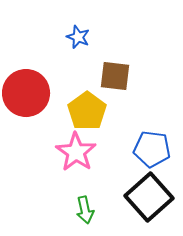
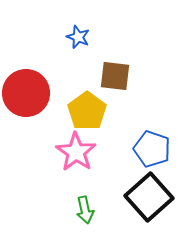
blue pentagon: rotated 12 degrees clockwise
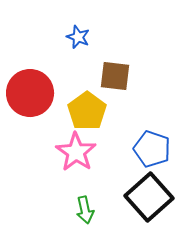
red circle: moved 4 px right
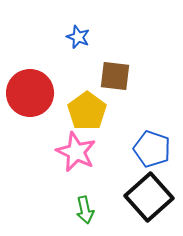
pink star: rotated 9 degrees counterclockwise
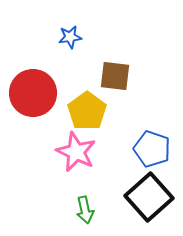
blue star: moved 8 px left; rotated 30 degrees counterclockwise
red circle: moved 3 px right
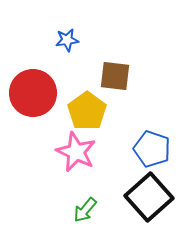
blue star: moved 3 px left, 3 px down
green arrow: rotated 52 degrees clockwise
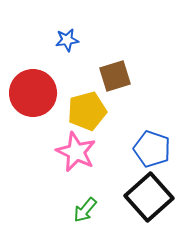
brown square: rotated 24 degrees counterclockwise
yellow pentagon: rotated 21 degrees clockwise
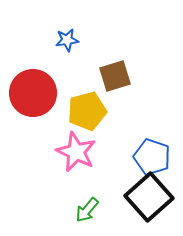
blue pentagon: moved 8 px down
green arrow: moved 2 px right
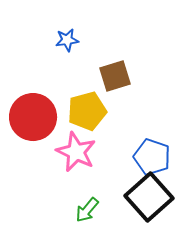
red circle: moved 24 px down
